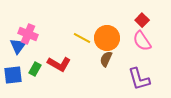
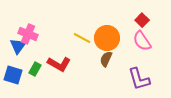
blue square: rotated 24 degrees clockwise
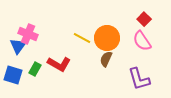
red square: moved 2 px right, 1 px up
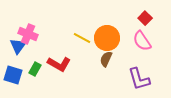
red square: moved 1 px right, 1 px up
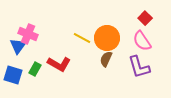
purple L-shape: moved 12 px up
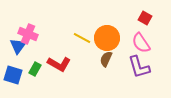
red square: rotated 16 degrees counterclockwise
pink semicircle: moved 1 px left, 2 px down
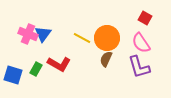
blue triangle: moved 25 px right, 12 px up
green rectangle: moved 1 px right
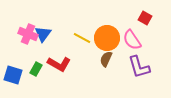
pink semicircle: moved 9 px left, 3 px up
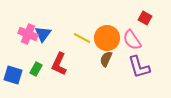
red L-shape: rotated 85 degrees clockwise
